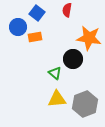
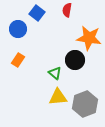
blue circle: moved 2 px down
orange rectangle: moved 17 px left, 23 px down; rotated 48 degrees counterclockwise
black circle: moved 2 px right, 1 px down
yellow triangle: moved 1 px right, 2 px up
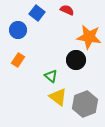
red semicircle: rotated 104 degrees clockwise
blue circle: moved 1 px down
orange star: moved 1 px up
black circle: moved 1 px right
green triangle: moved 4 px left, 3 px down
yellow triangle: rotated 42 degrees clockwise
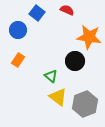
black circle: moved 1 px left, 1 px down
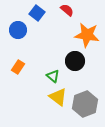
red semicircle: rotated 16 degrees clockwise
orange star: moved 2 px left, 2 px up
orange rectangle: moved 7 px down
green triangle: moved 2 px right
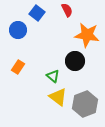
red semicircle: rotated 24 degrees clockwise
